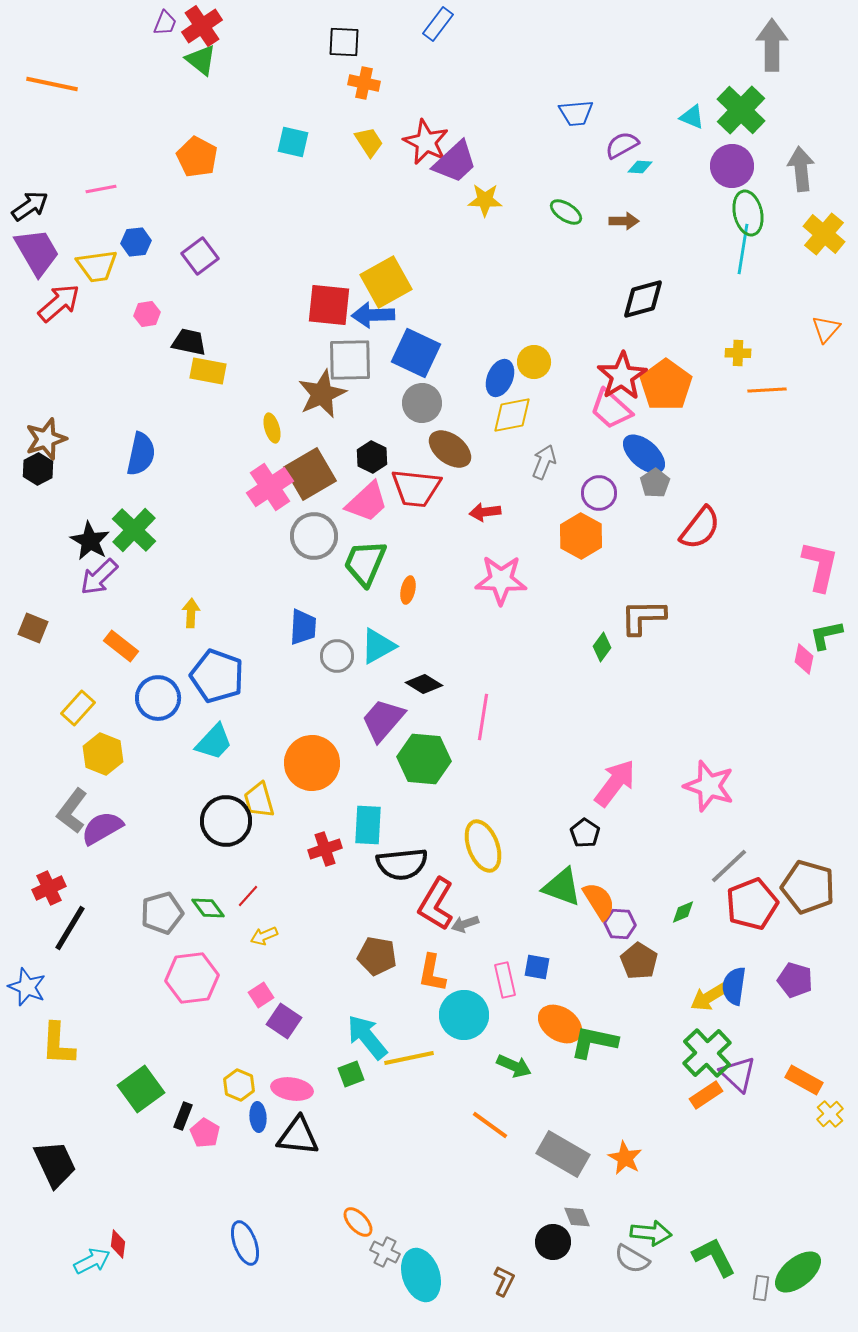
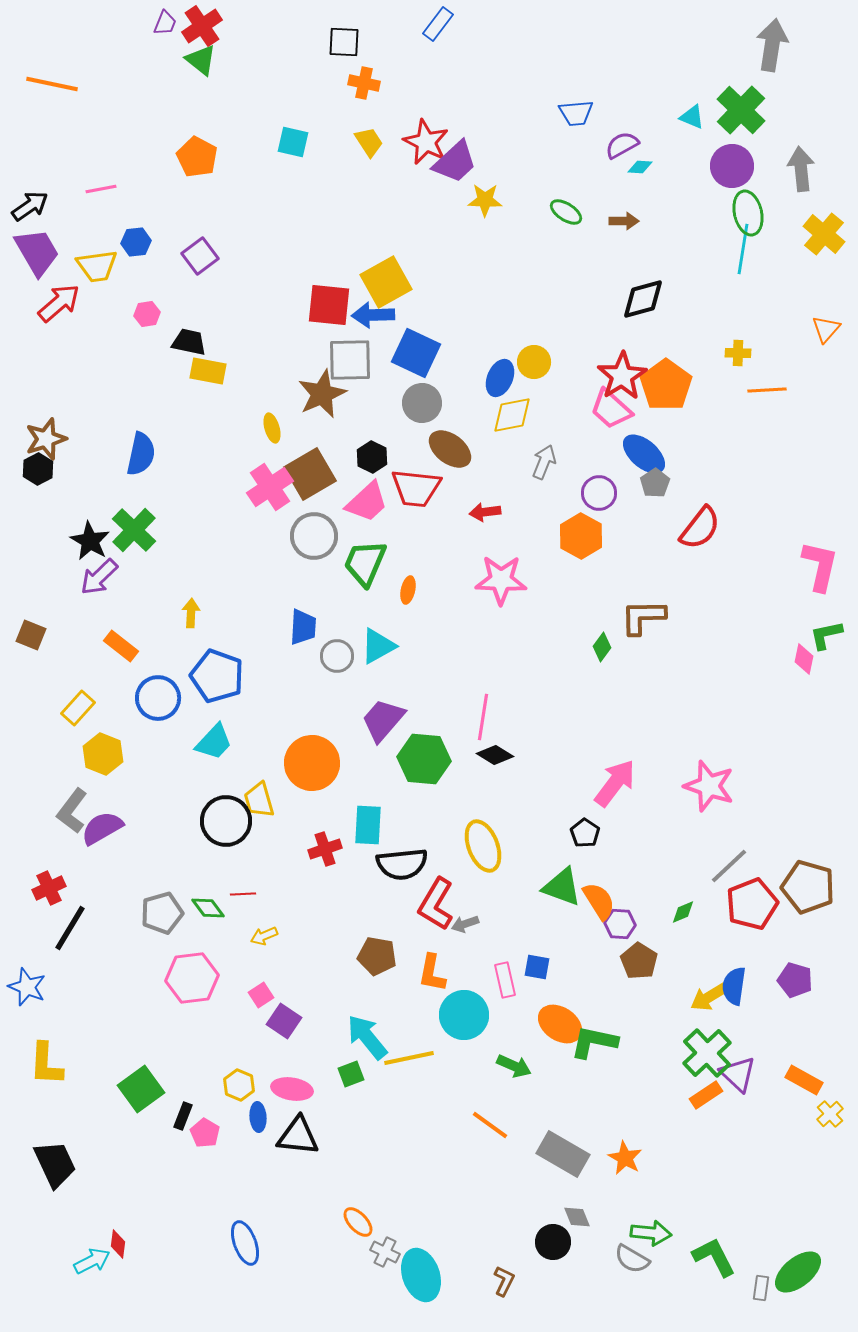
gray arrow at (772, 45): rotated 9 degrees clockwise
brown square at (33, 628): moved 2 px left, 7 px down
black diamond at (424, 684): moved 71 px right, 71 px down
red line at (248, 896): moved 5 px left, 2 px up; rotated 45 degrees clockwise
yellow L-shape at (58, 1044): moved 12 px left, 20 px down
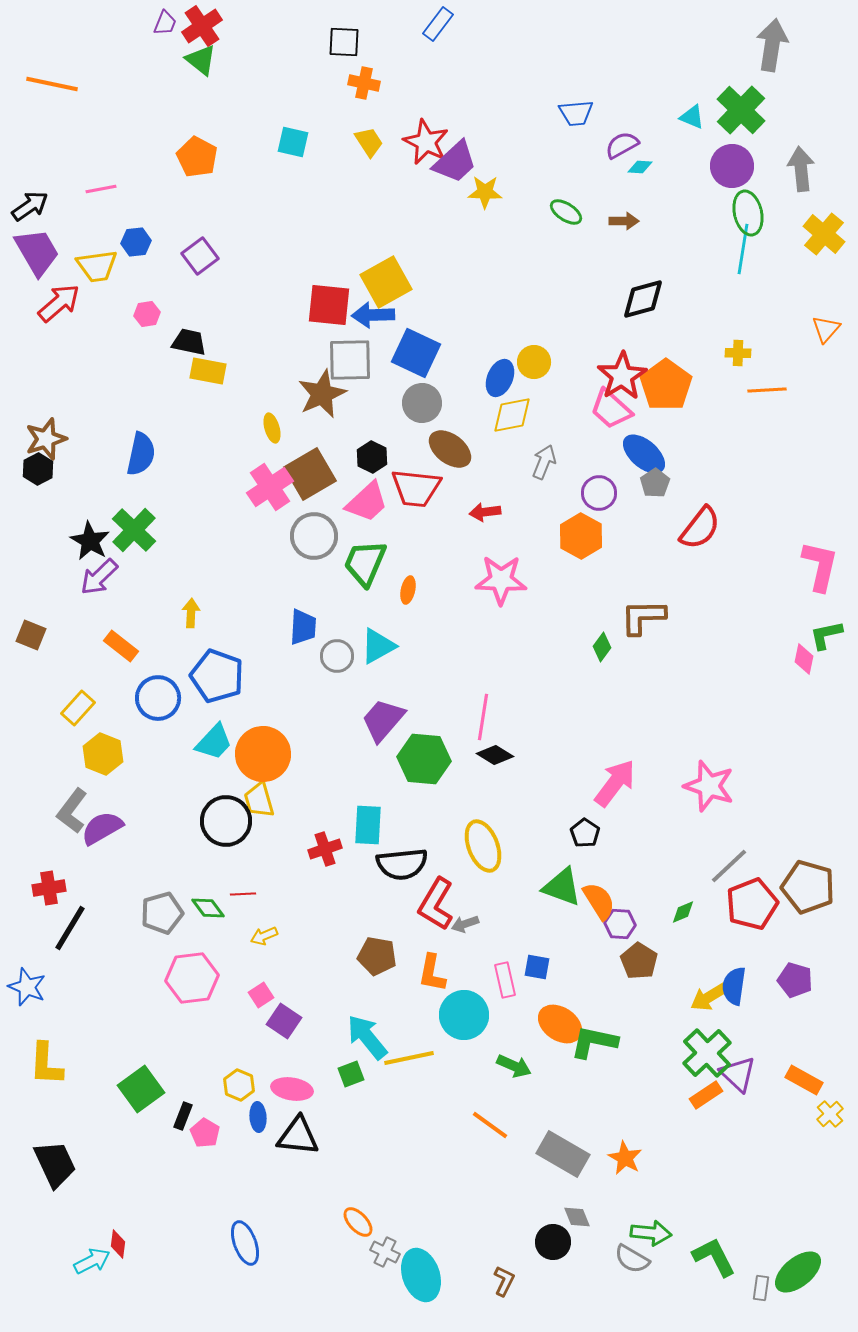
yellow star at (485, 200): moved 8 px up
orange circle at (312, 763): moved 49 px left, 9 px up
red cross at (49, 888): rotated 16 degrees clockwise
